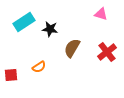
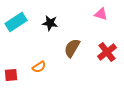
cyan rectangle: moved 8 px left
black star: moved 6 px up
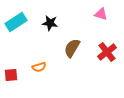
orange semicircle: rotated 16 degrees clockwise
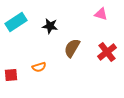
black star: moved 3 px down
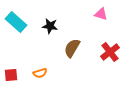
cyan rectangle: rotated 75 degrees clockwise
red cross: moved 3 px right
orange semicircle: moved 1 px right, 6 px down
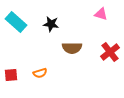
black star: moved 1 px right, 2 px up
brown semicircle: rotated 120 degrees counterclockwise
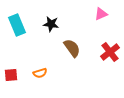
pink triangle: rotated 40 degrees counterclockwise
cyan rectangle: moved 1 px right, 3 px down; rotated 25 degrees clockwise
brown semicircle: rotated 126 degrees counterclockwise
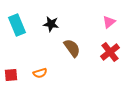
pink triangle: moved 8 px right, 8 px down; rotated 16 degrees counterclockwise
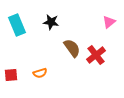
black star: moved 2 px up
red cross: moved 14 px left, 3 px down
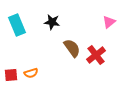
black star: moved 1 px right
orange semicircle: moved 9 px left
